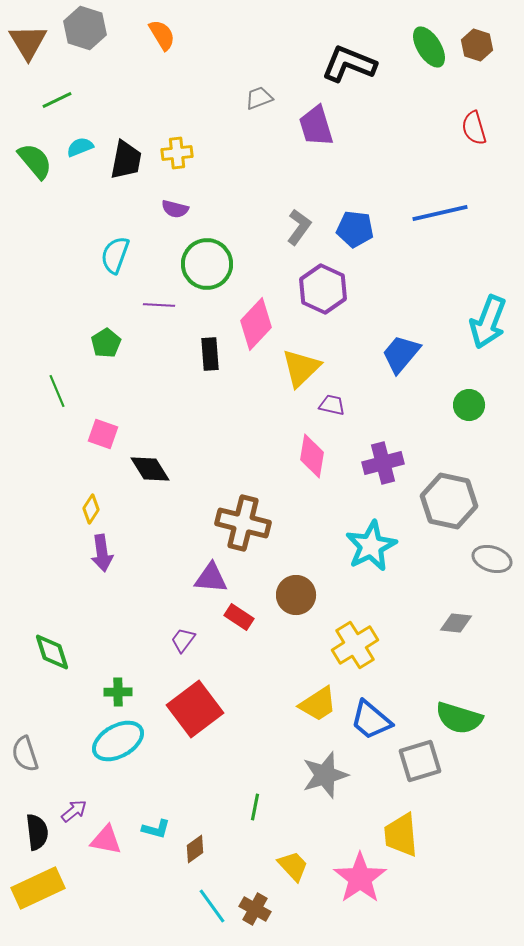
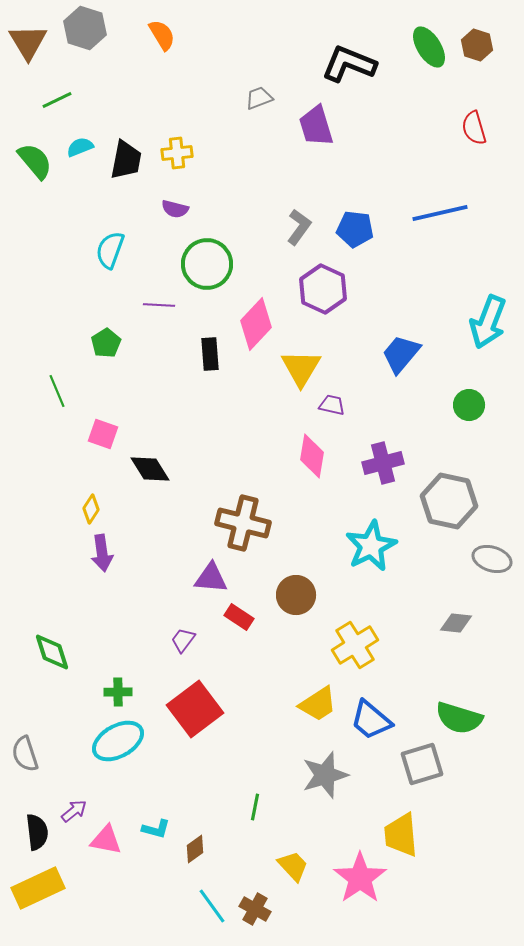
cyan semicircle at (115, 255): moved 5 px left, 5 px up
yellow triangle at (301, 368): rotated 15 degrees counterclockwise
gray square at (420, 761): moved 2 px right, 3 px down
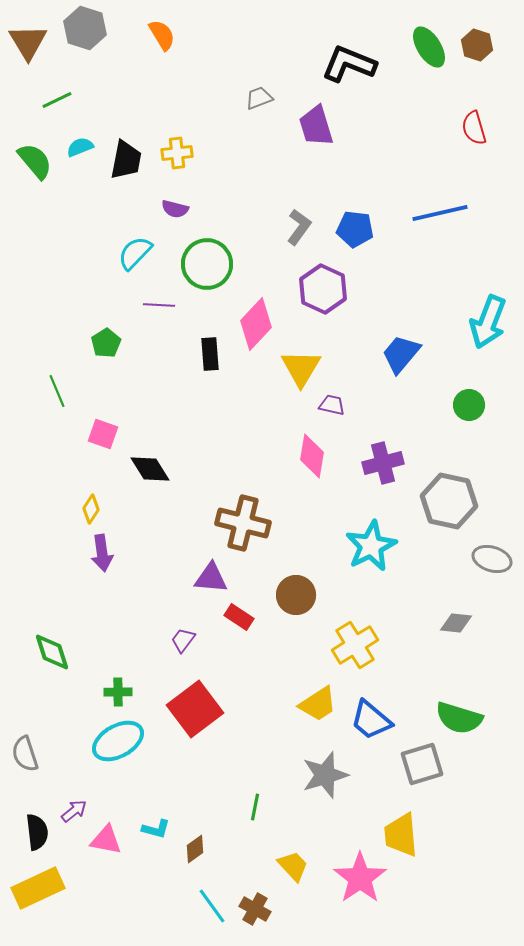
cyan semicircle at (110, 250): moved 25 px right, 3 px down; rotated 24 degrees clockwise
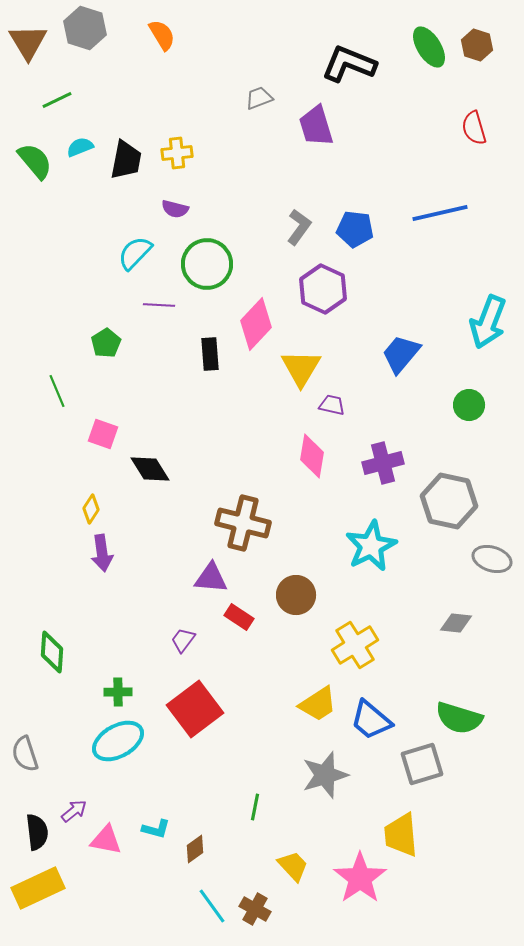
green diamond at (52, 652): rotated 21 degrees clockwise
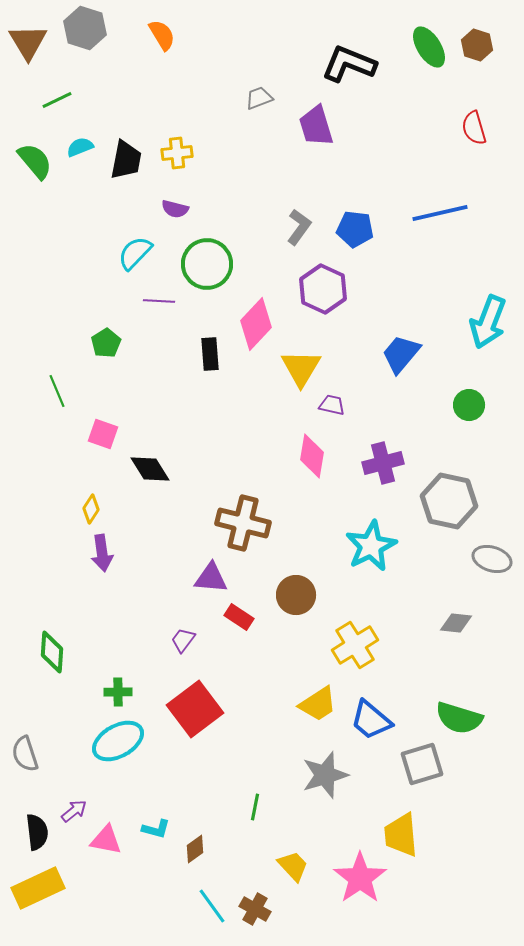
purple line at (159, 305): moved 4 px up
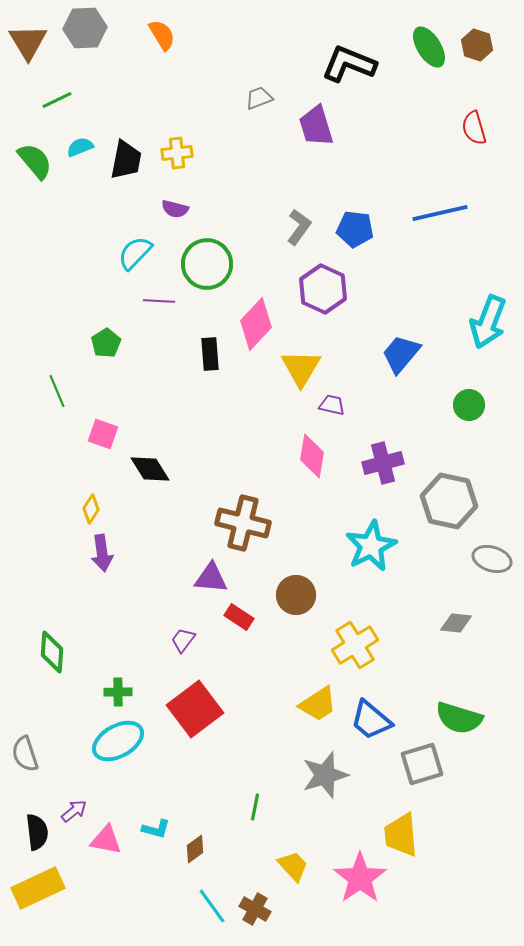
gray hexagon at (85, 28): rotated 21 degrees counterclockwise
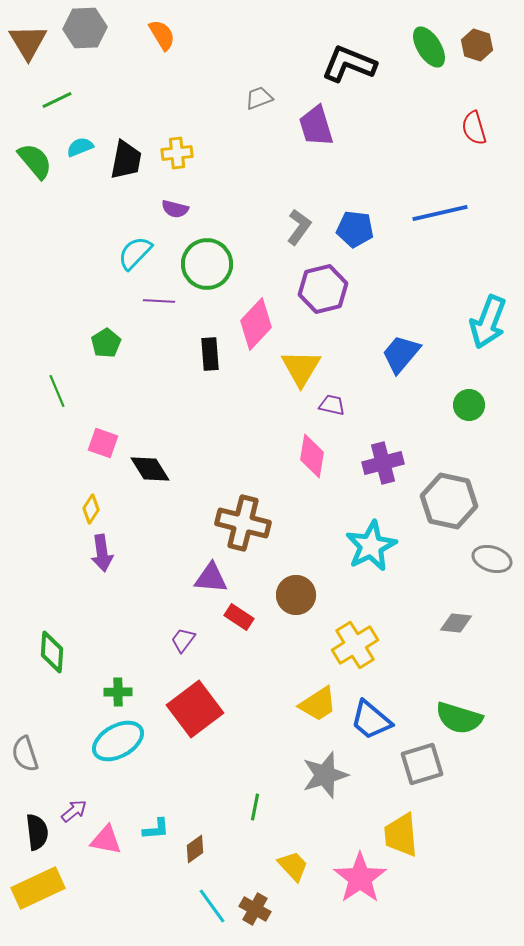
purple hexagon at (323, 289): rotated 21 degrees clockwise
pink square at (103, 434): moved 9 px down
cyan L-shape at (156, 829): rotated 20 degrees counterclockwise
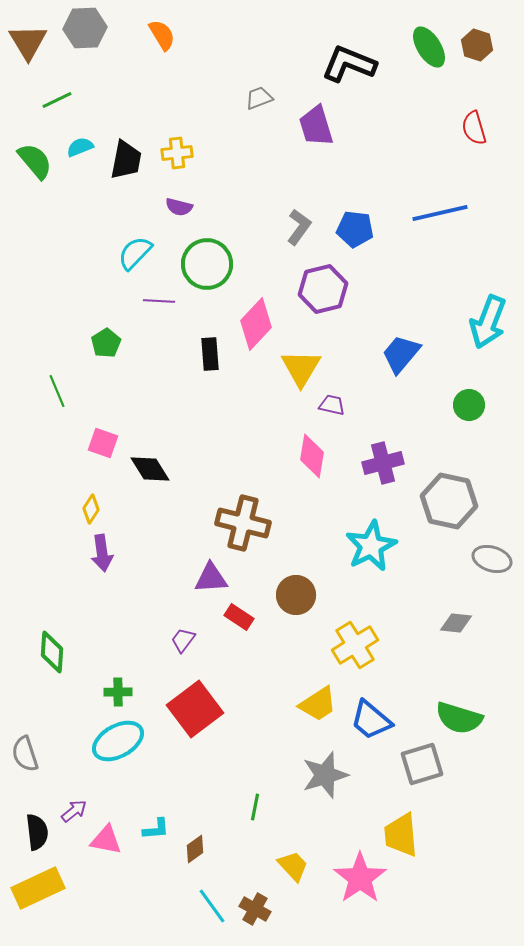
purple semicircle at (175, 209): moved 4 px right, 2 px up
purple triangle at (211, 578): rotated 9 degrees counterclockwise
